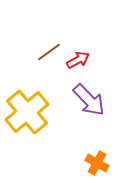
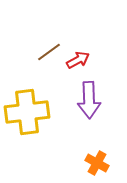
purple arrow: rotated 42 degrees clockwise
yellow cross: rotated 33 degrees clockwise
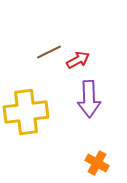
brown line: rotated 10 degrees clockwise
purple arrow: moved 1 px up
yellow cross: moved 1 px left
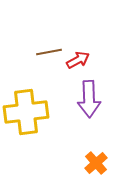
brown line: rotated 15 degrees clockwise
orange cross: moved 1 px left; rotated 20 degrees clockwise
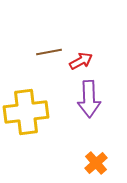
red arrow: moved 3 px right, 1 px down
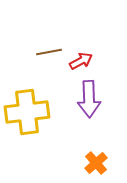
yellow cross: moved 1 px right
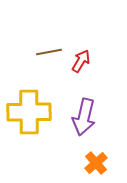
red arrow: rotated 30 degrees counterclockwise
purple arrow: moved 5 px left, 18 px down; rotated 15 degrees clockwise
yellow cross: moved 2 px right; rotated 6 degrees clockwise
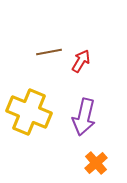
yellow cross: rotated 24 degrees clockwise
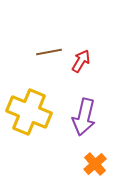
orange cross: moved 1 px left, 1 px down
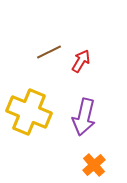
brown line: rotated 15 degrees counterclockwise
orange cross: moved 1 px left, 1 px down
